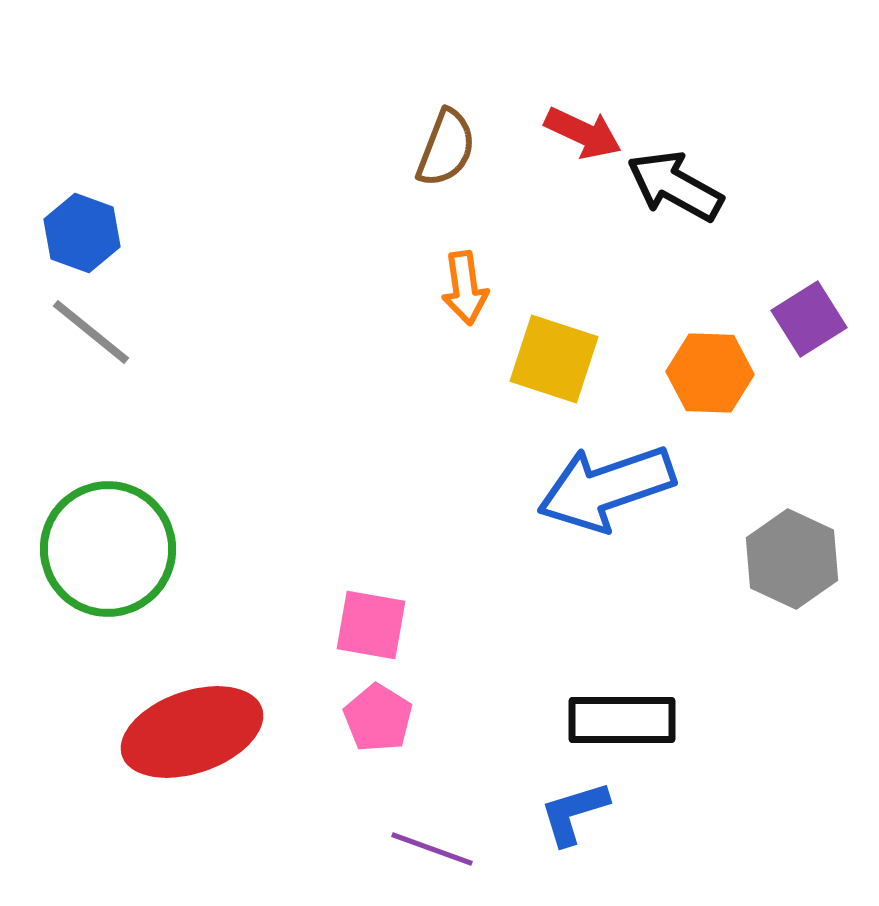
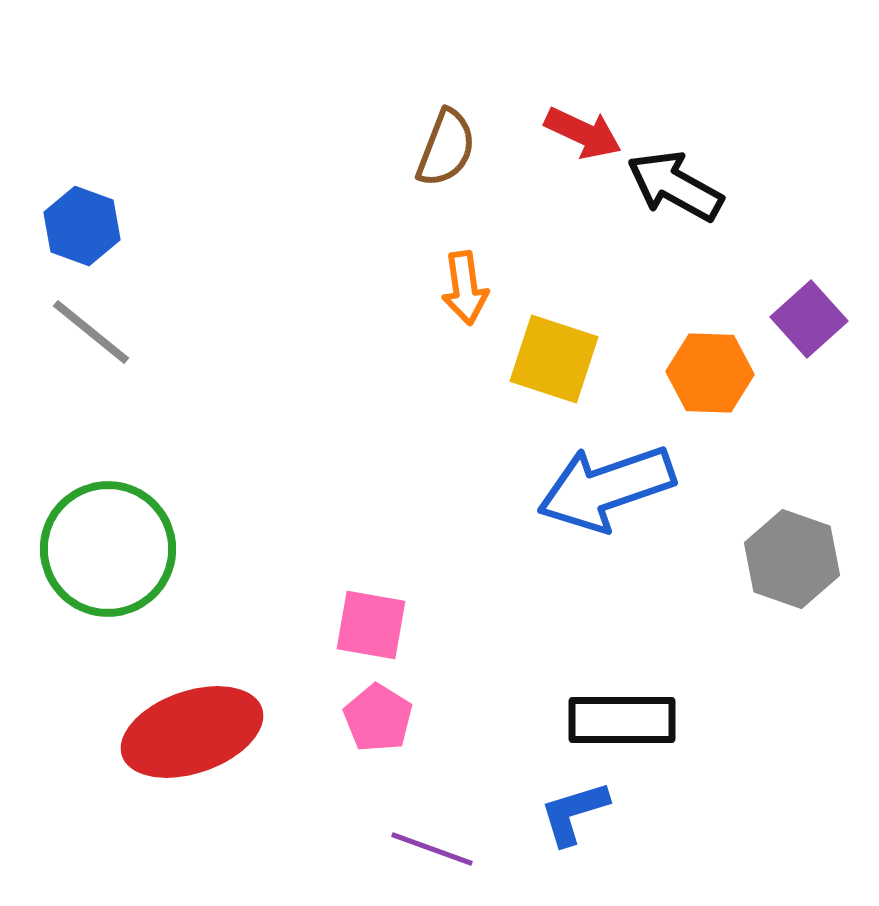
blue hexagon: moved 7 px up
purple square: rotated 10 degrees counterclockwise
gray hexagon: rotated 6 degrees counterclockwise
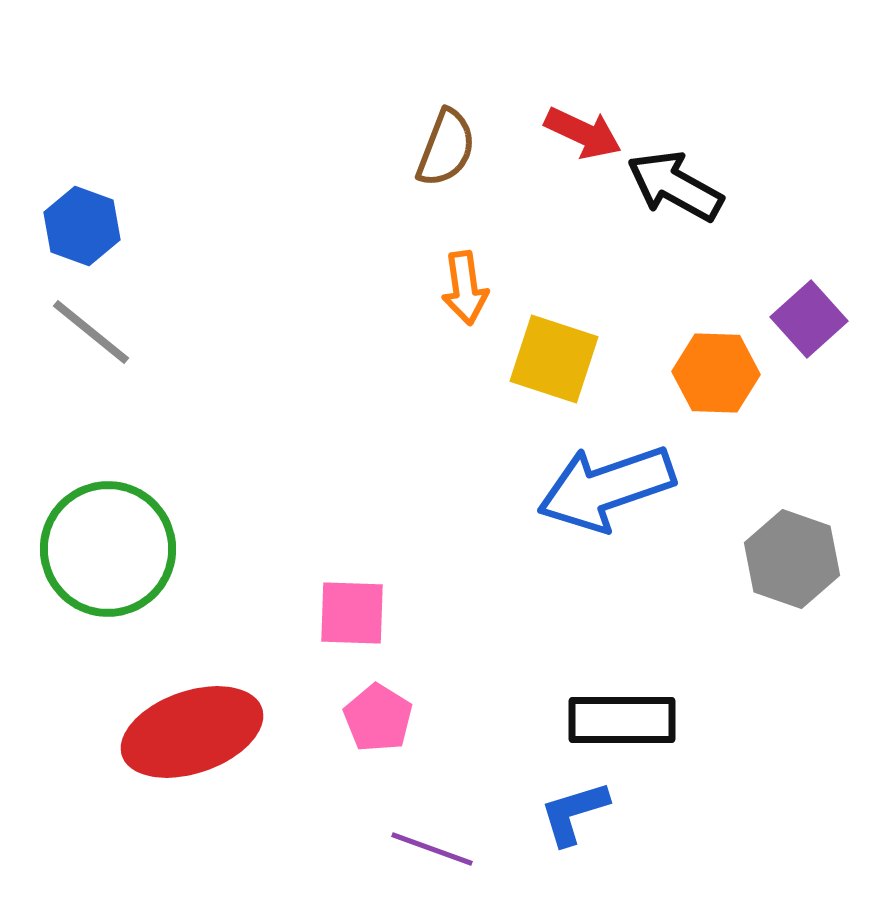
orange hexagon: moved 6 px right
pink square: moved 19 px left, 12 px up; rotated 8 degrees counterclockwise
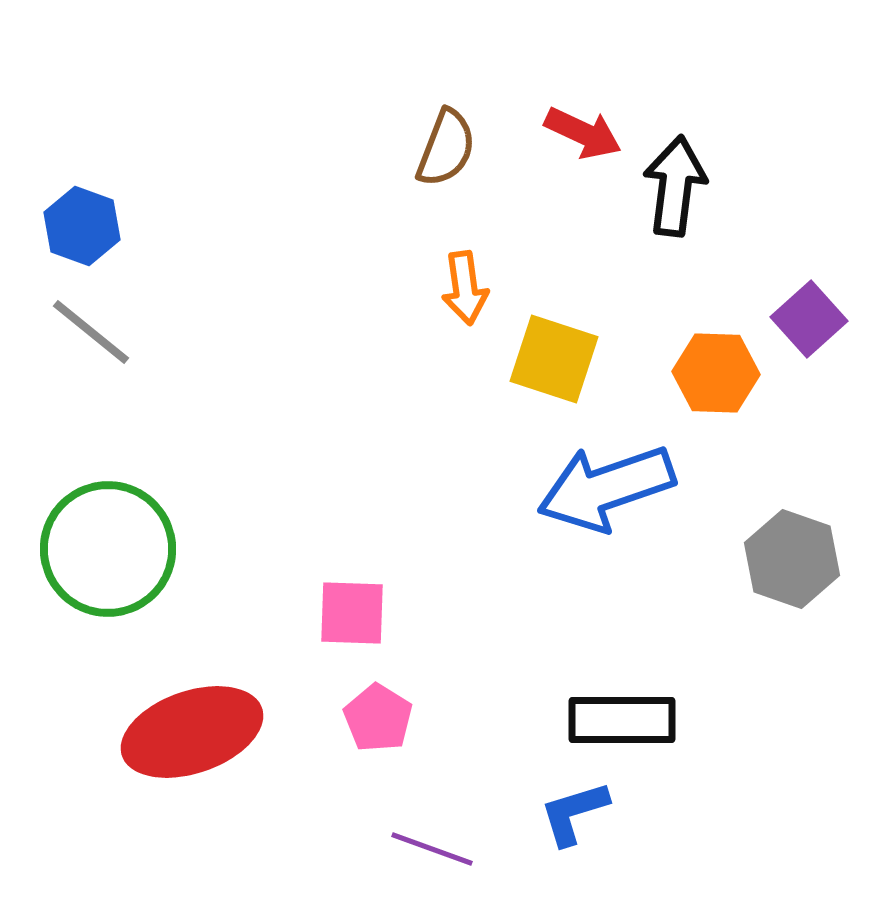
black arrow: rotated 68 degrees clockwise
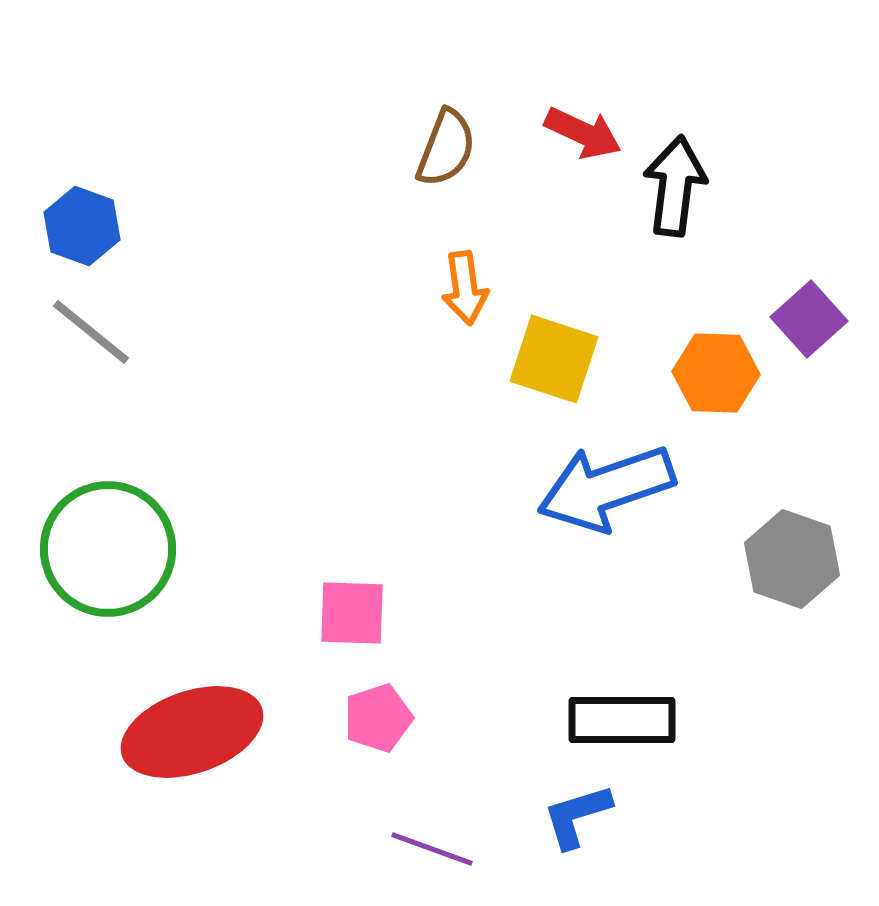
pink pentagon: rotated 22 degrees clockwise
blue L-shape: moved 3 px right, 3 px down
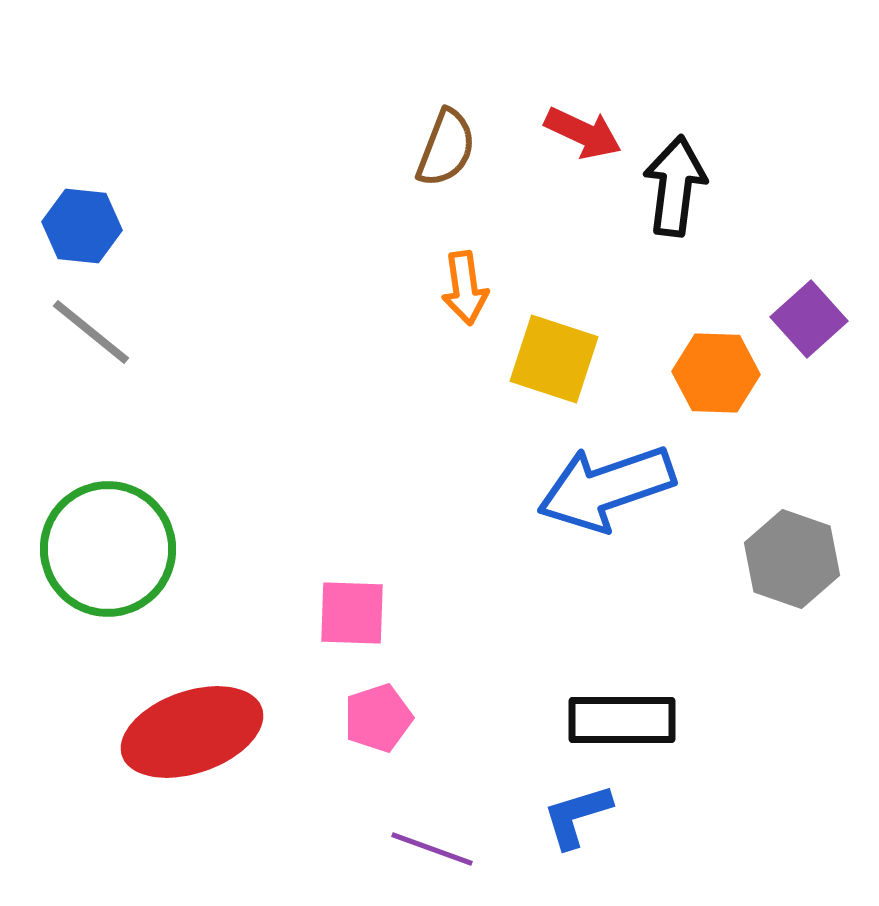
blue hexagon: rotated 14 degrees counterclockwise
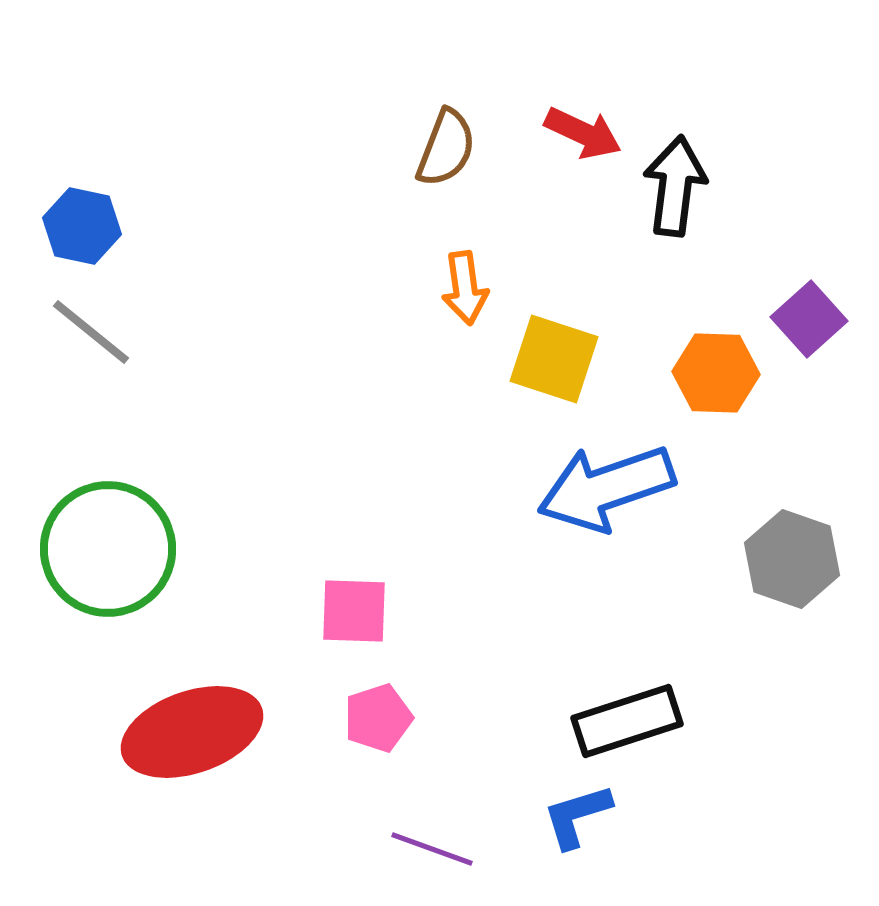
blue hexagon: rotated 6 degrees clockwise
pink square: moved 2 px right, 2 px up
black rectangle: moved 5 px right, 1 px down; rotated 18 degrees counterclockwise
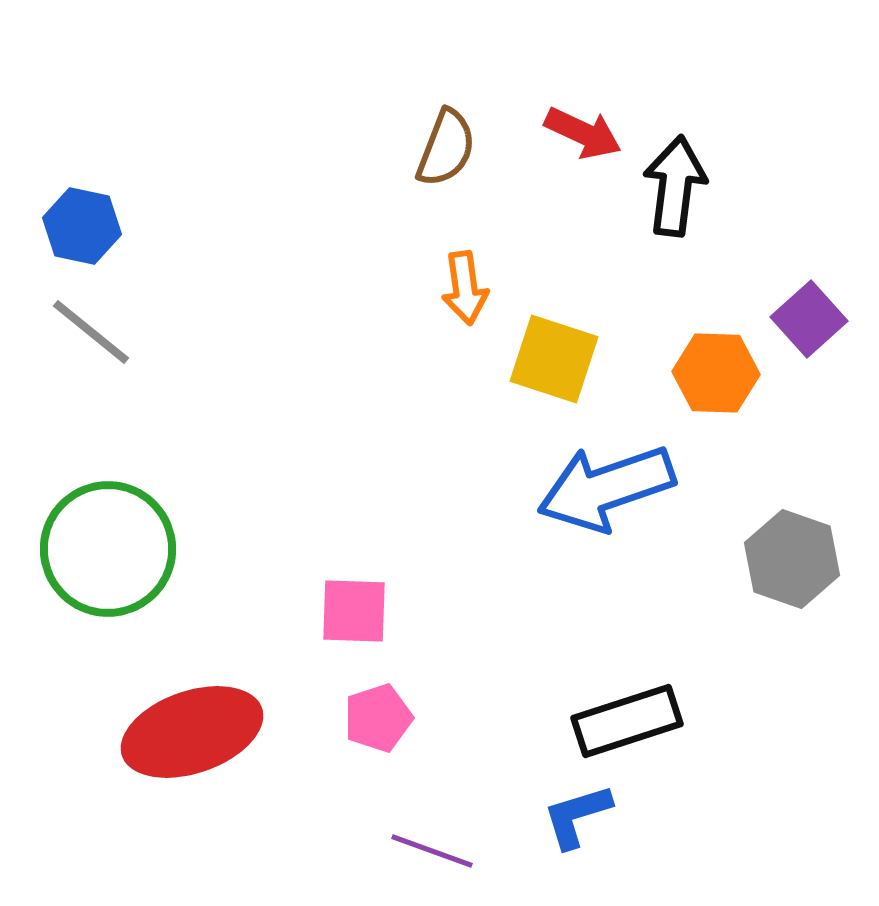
purple line: moved 2 px down
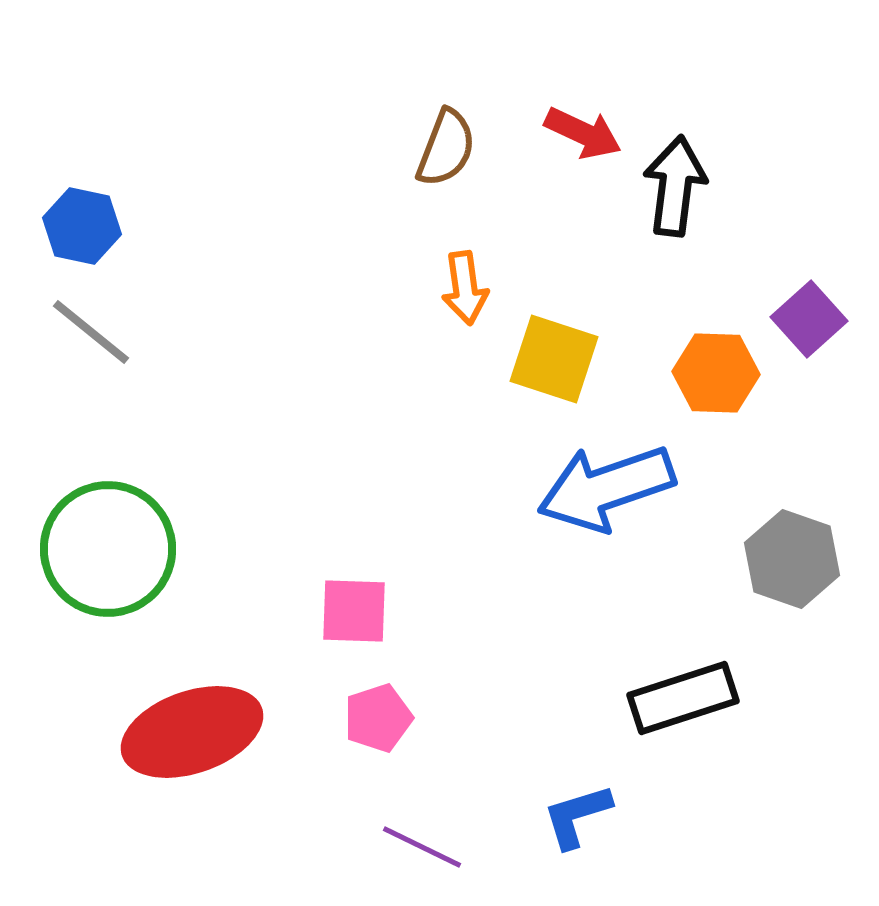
black rectangle: moved 56 px right, 23 px up
purple line: moved 10 px left, 4 px up; rotated 6 degrees clockwise
